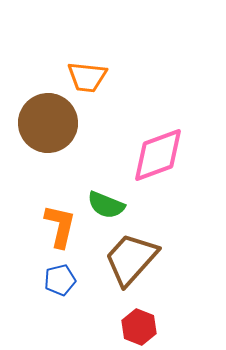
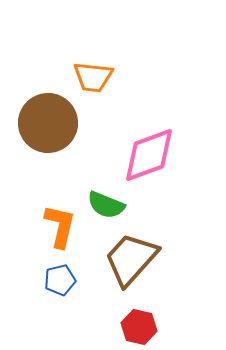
orange trapezoid: moved 6 px right
pink diamond: moved 9 px left
red hexagon: rotated 8 degrees counterclockwise
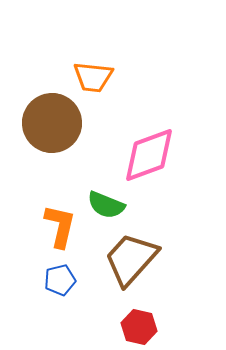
brown circle: moved 4 px right
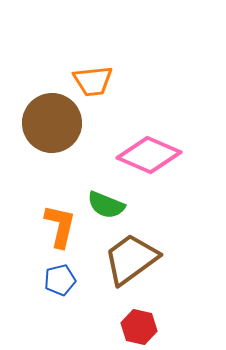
orange trapezoid: moved 4 px down; rotated 12 degrees counterclockwise
pink diamond: rotated 44 degrees clockwise
brown trapezoid: rotated 12 degrees clockwise
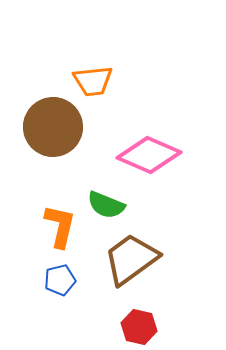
brown circle: moved 1 px right, 4 px down
